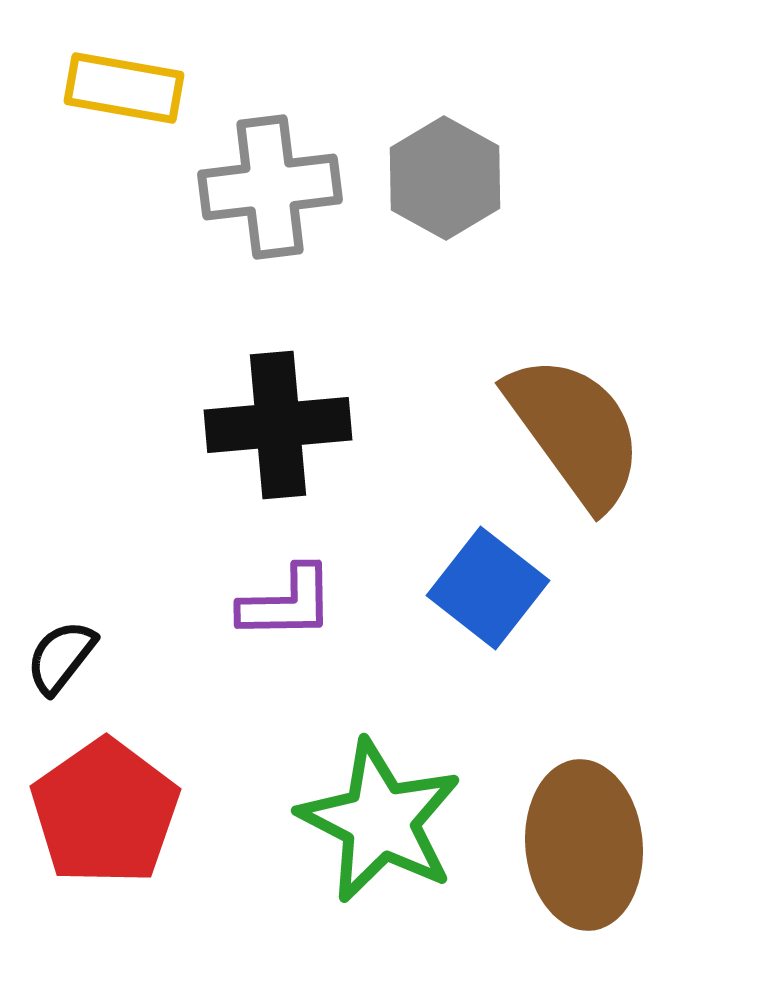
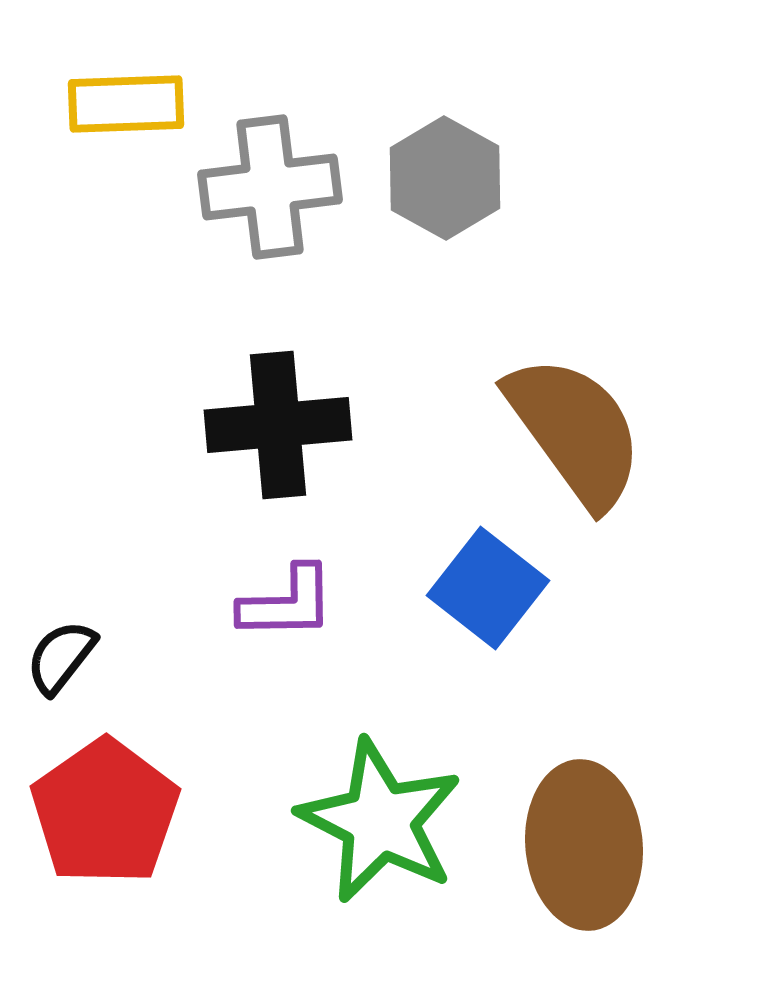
yellow rectangle: moved 2 px right, 16 px down; rotated 12 degrees counterclockwise
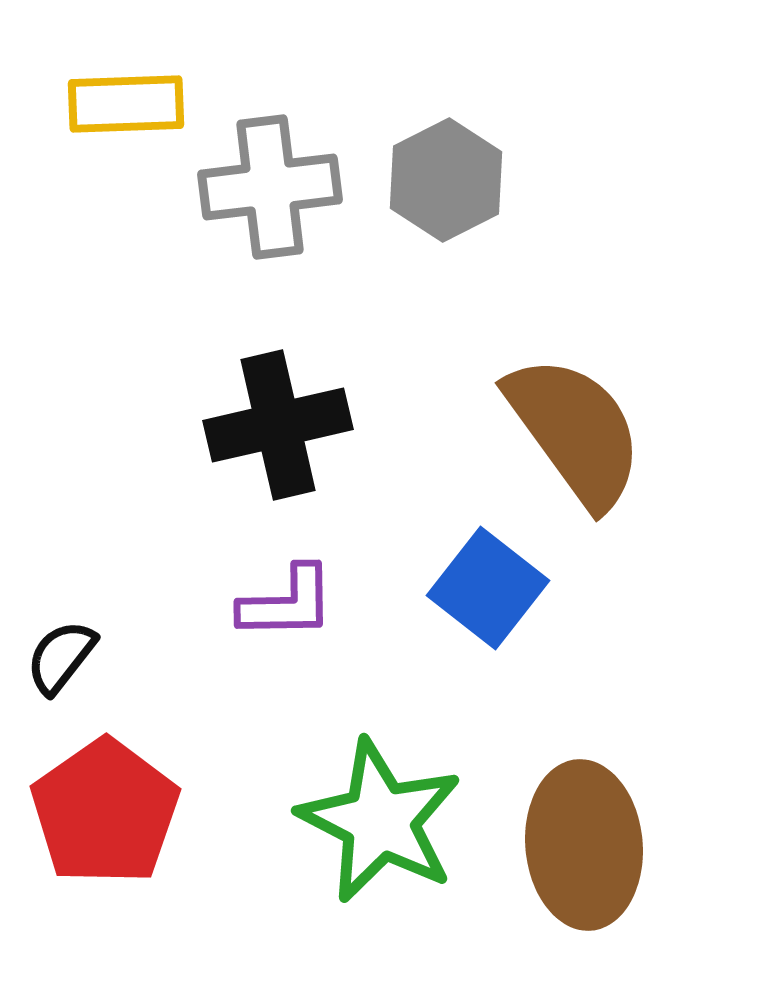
gray hexagon: moved 1 px right, 2 px down; rotated 4 degrees clockwise
black cross: rotated 8 degrees counterclockwise
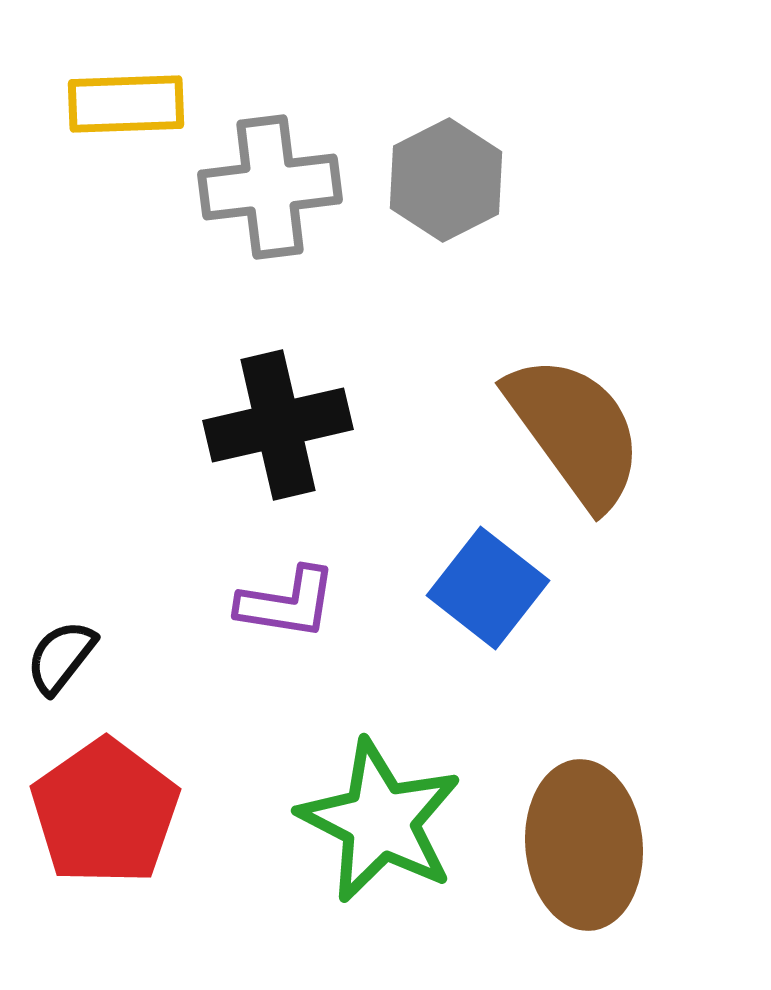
purple L-shape: rotated 10 degrees clockwise
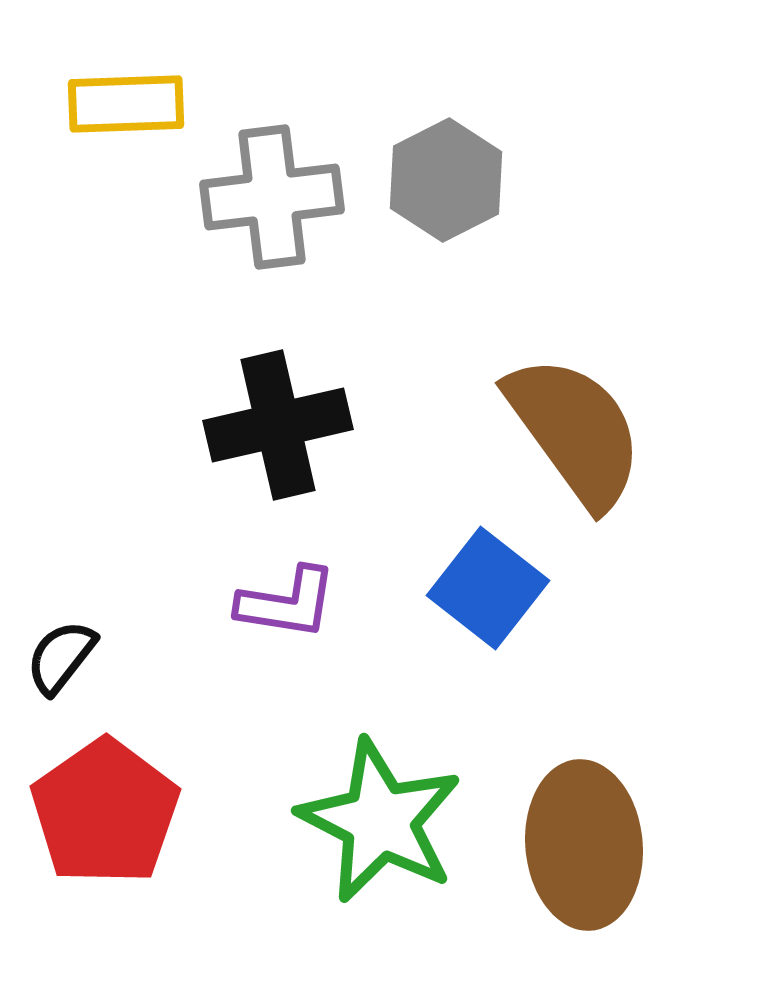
gray cross: moved 2 px right, 10 px down
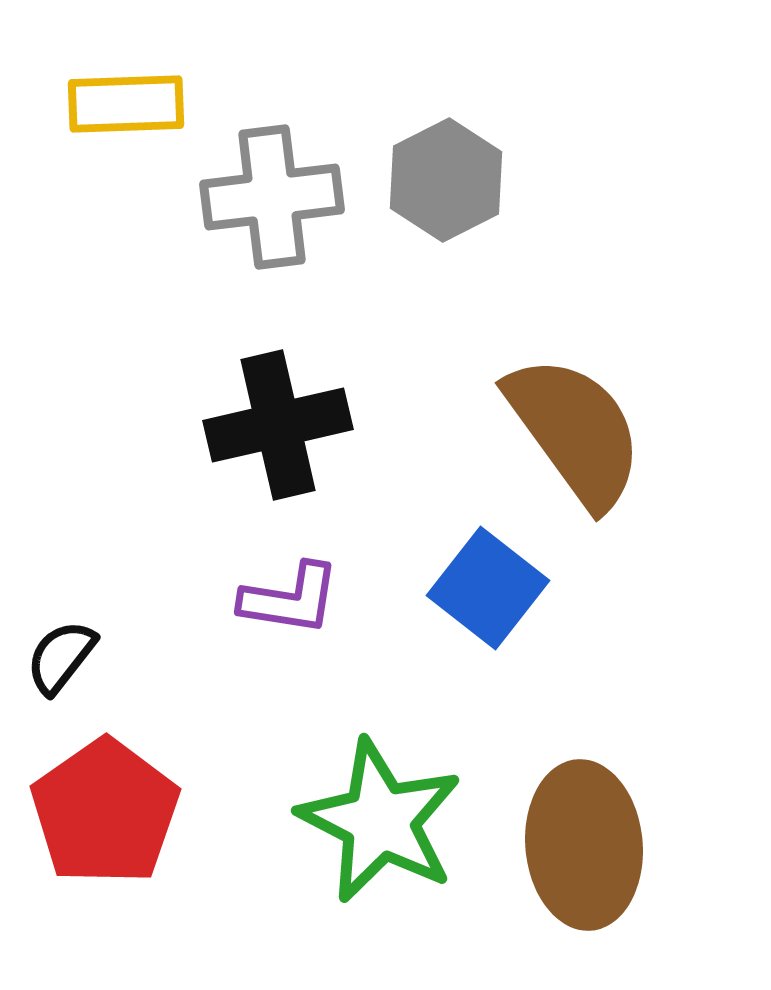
purple L-shape: moved 3 px right, 4 px up
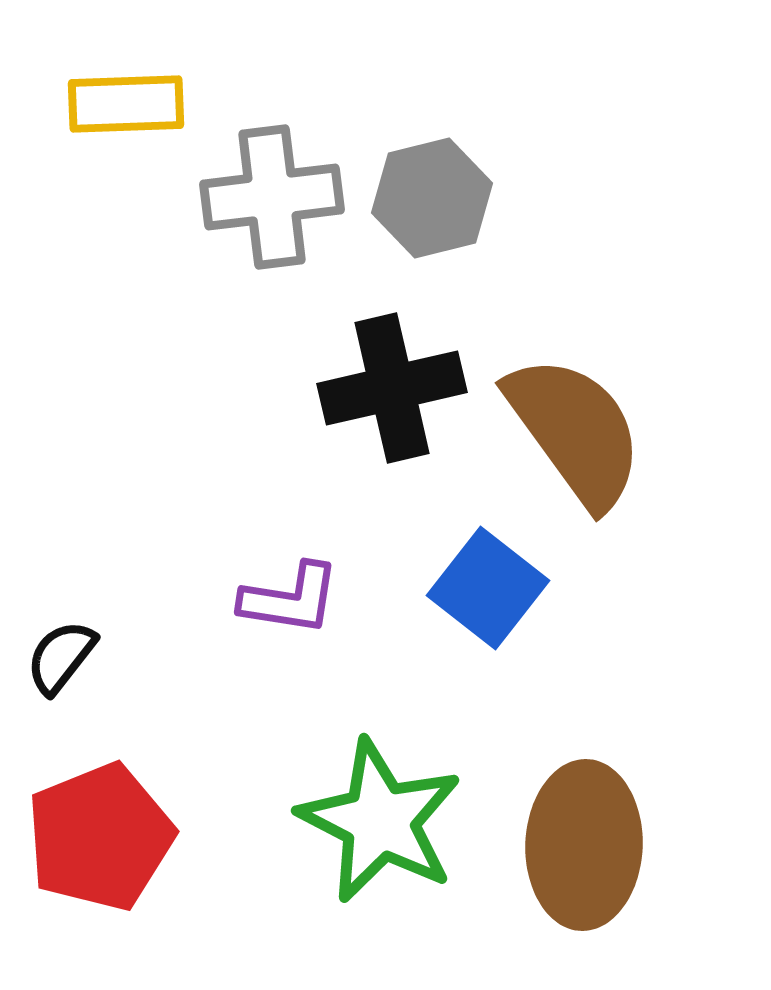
gray hexagon: moved 14 px left, 18 px down; rotated 13 degrees clockwise
black cross: moved 114 px right, 37 px up
red pentagon: moved 5 px left, 25 px down; rotated 13 degrees clockwise
brown ellipse: rotated 7 degrees clockwise
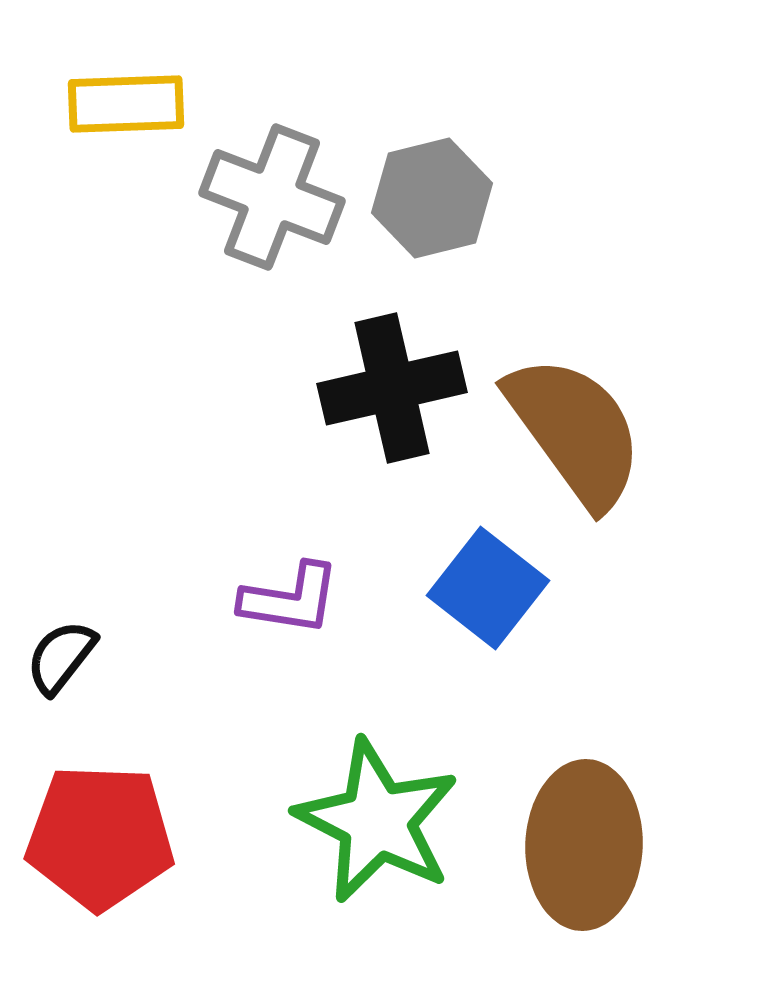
gray cross: rotated 28 degrees clockwise
green star: moved 3 px left
red pentagon: rotated 24 degrees clockwise
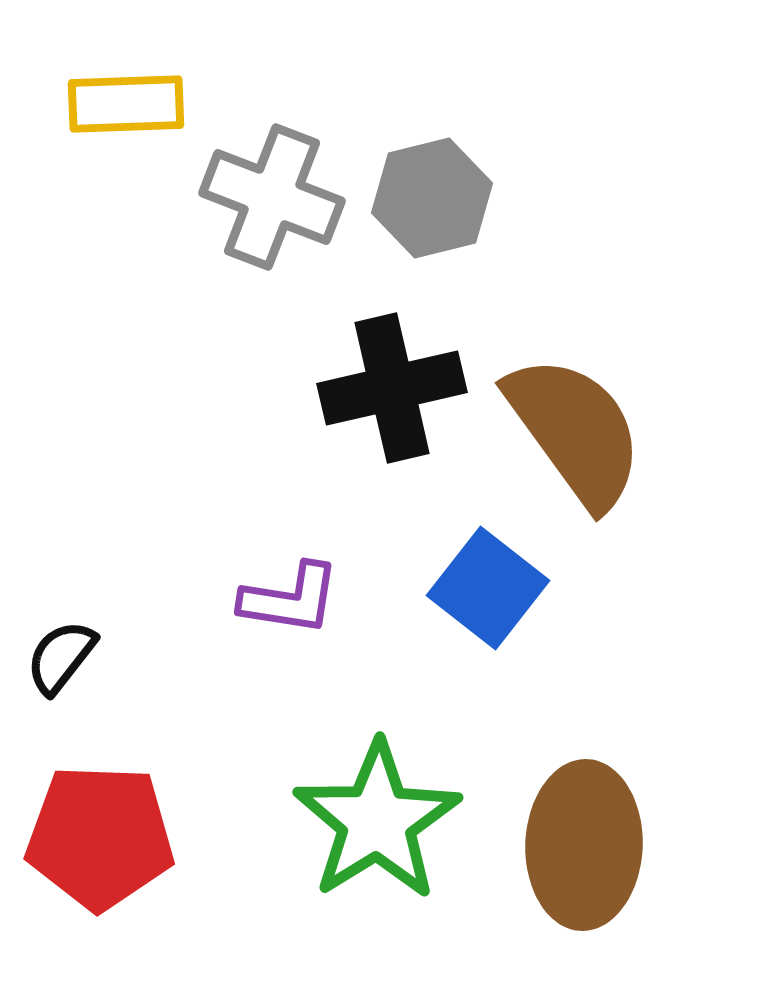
green star: rotated 13 degrees clockwise
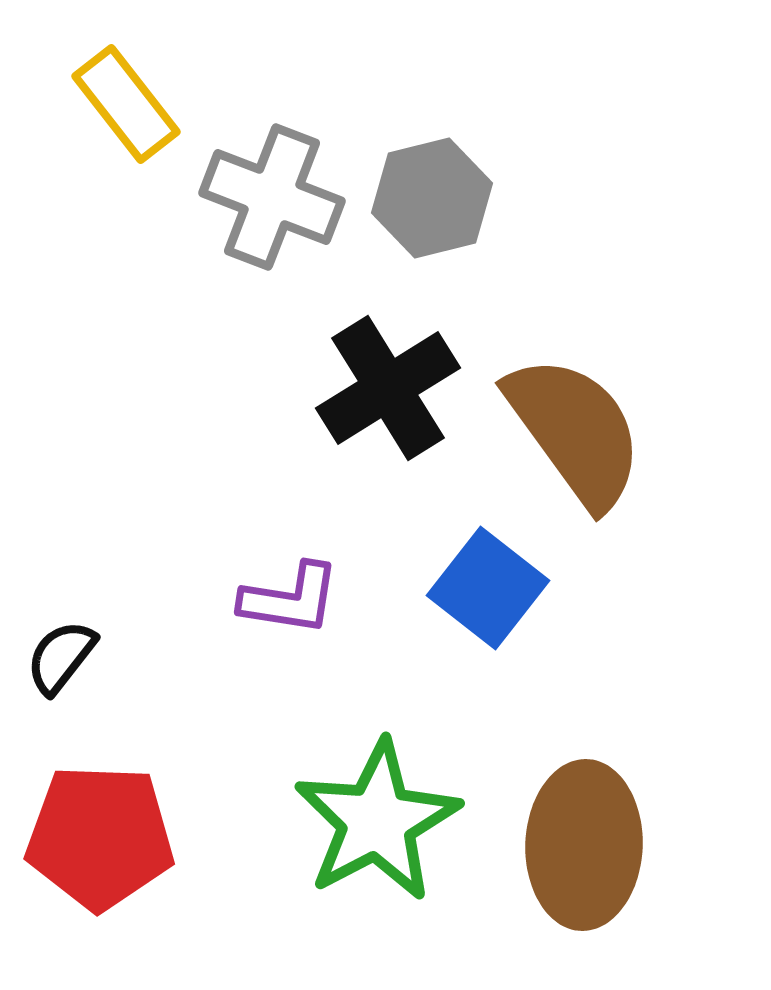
yellow rectangle: rotated 54 degrees clockwise
black cross: moved 4 px left; rotated 19 degrees counterclockwise
green star: rotated 4 degrees clockwise
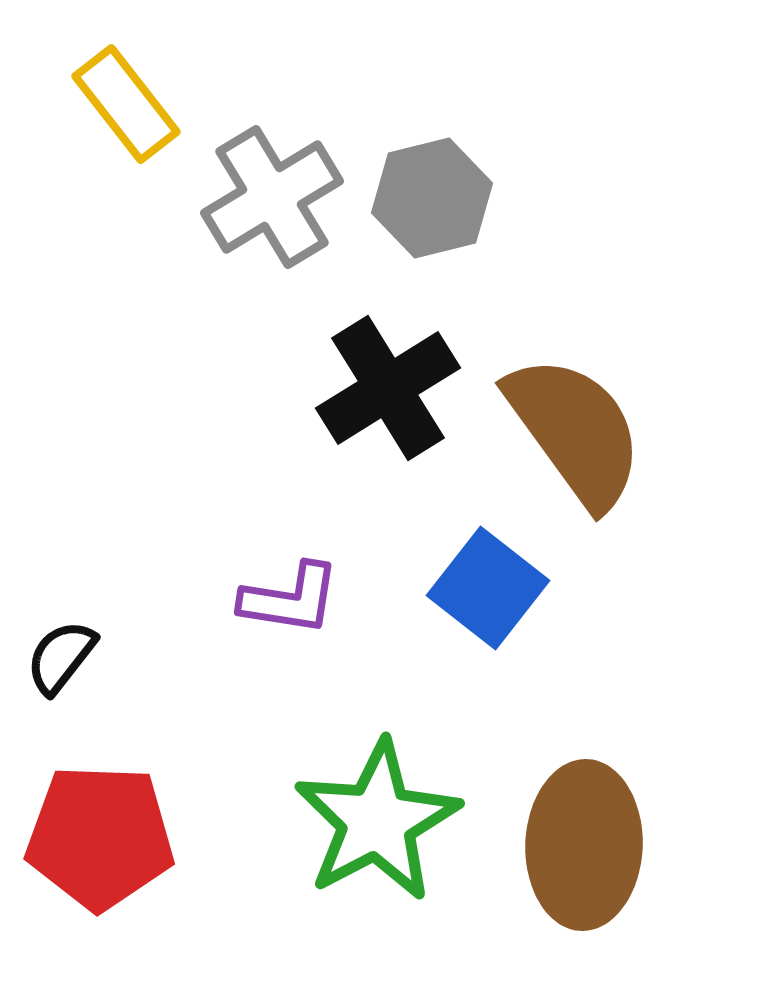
gray cross: rotated 38 degrees clockwise
